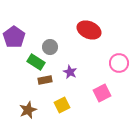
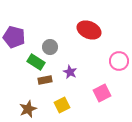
purple pentagon: rotated 20 degrees counterclockwise
pink circle: moved 2 px up
brown star: moved 1 px up
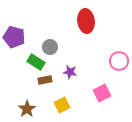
red ellipse: moved 3 px left, 9 px up; rotated 60 degrees clockwise
purple star: rotated 16 degrees counterclockwise
brown star: moved 1 px left; rotated 12 degrees counterclockwise
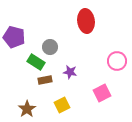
pink circle: moved 2 px left
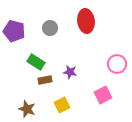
purple pentagon: moved 6 px up
gray circle: moved 19 px up
pink circle: moved 3 px down
pink square: moved 1 px right, 2 px down
brown star: rotated 18 degrees counterclockwise
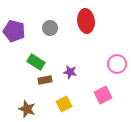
yellow square: moved 2 px right, 1 px up
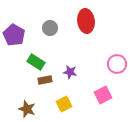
purple pentagon: moved 4 px down; rotated 15 degrees clockwise
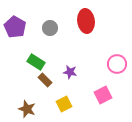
purple pentagon: moved 1 px right, 8 px up
brown rectangle: rotated 56 degrees clockwise
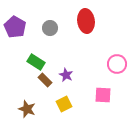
purple star: moved 4 px left, 3 px down; rotated 16 degrees clockwise
pink square: rotated 30 degrees clockwise
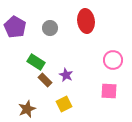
pink circle: moved 4 px left, 4 px up
pink square: moved 6 px right, 4 px up
brown star: rotated 30 degrees clockwise
